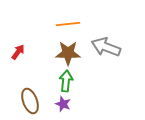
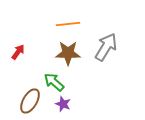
gray arrow: rotated 100 degrees clockwise
green arrow: moved 12 px left, 1 px down; rotated 55 degrees counterclockwise
brown ellipse: rotated 50 degrees clockwise
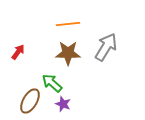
green arrow: moved 2 px left, 1 px down
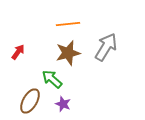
brown star: rotated 15 degrees counterclockwise
green arrow: moved 4 px up
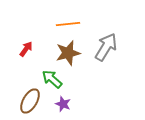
red arrow: moved 8 px right, 3 px up
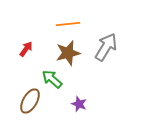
purple star: moved 16 px right
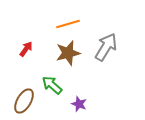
orange line: rotated 10 degrees counterclockwise
green arrow: moved 6 px down
brown ellipse: moved 6 px left
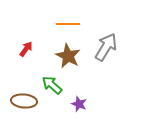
orange line: rotated 15 degrees clockwise
brown star: moved 3 px down; rotated 30 degrees counterclockwise
brown ellipse: rotated 65 degrees clockwise
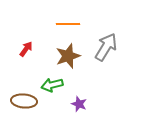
brown star: rotated 25 degrees clockwise
green arrow: rotated 55 degrees counterclockwise
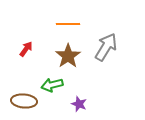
brown star: rotated 15 degrees counterclockwise
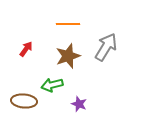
brown star: rotated 15 degrees clockwise
